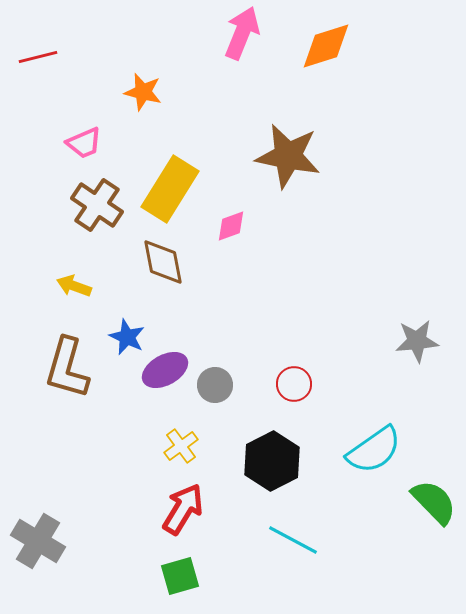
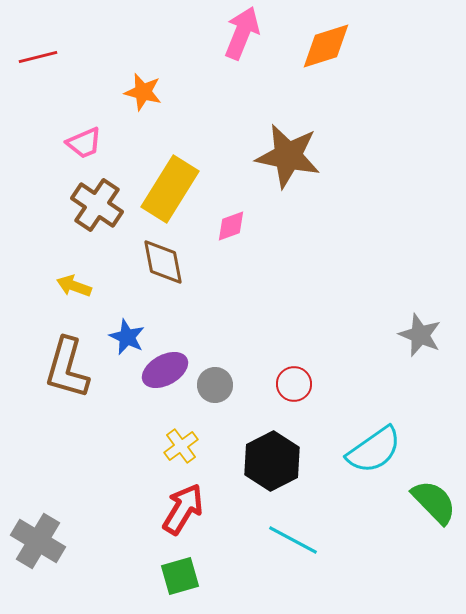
gray star: moved 3 px right, 6 px up; rotated 27 degrees clockwise
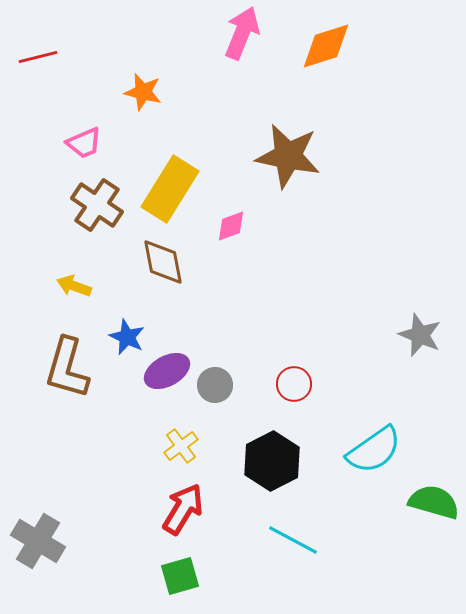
purple ellipse: moved 2 px right, 1 px down
green semicircle: rotated 30 degrees counterclockwise
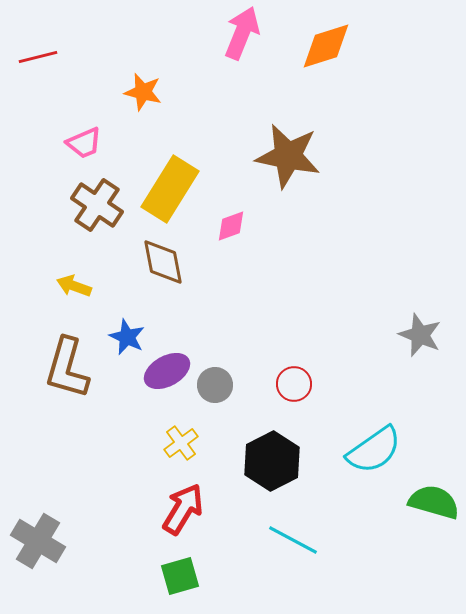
yellow cross: moved 3 px up
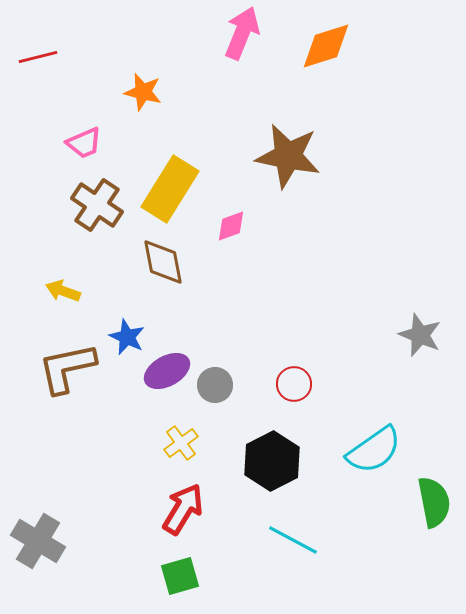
yellow arrow: moved 11 px left, 5 px down
brown L-shape: rotated 62 degrees clockwise
green semicircle: rotated 63 degrees clockwise
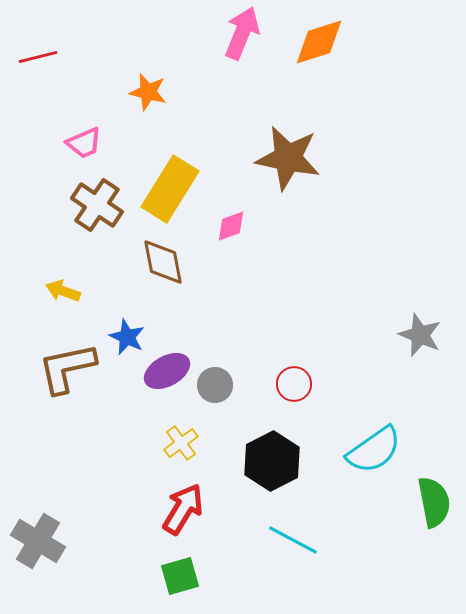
orange diamond: moved 7 px left, 4 px up
orange star: moved 5 px right
brown star: moved 2 px down
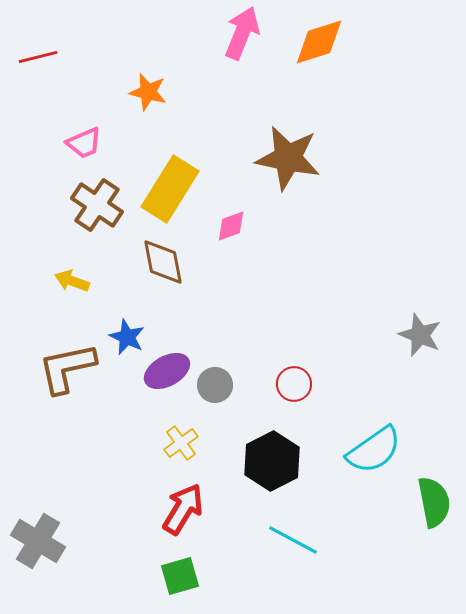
yellow arrow: moved 9 px right, 10 px up
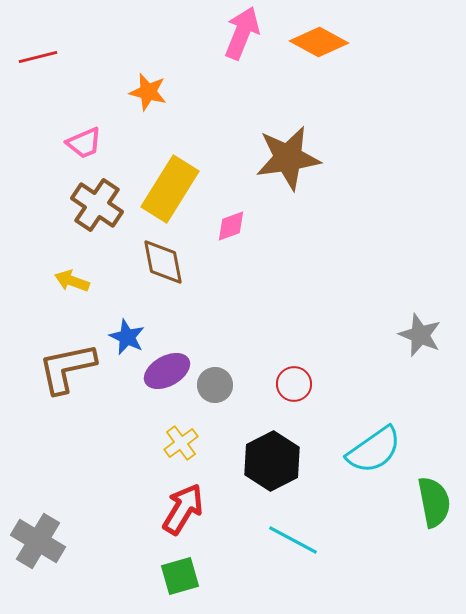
orange diamond: rotated 46 degrees clockwise
brown star: rotated 20 degrees counterclockwise
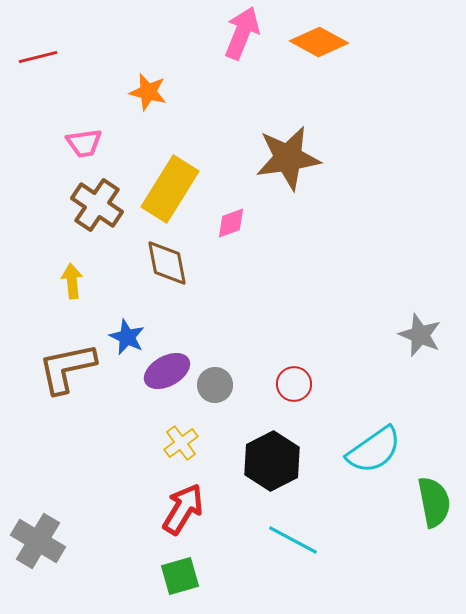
pink trapezoid: rotated 15 degrees clockwise
pink diamond: moved 3 px up
brown diamond: moved 4 px right, 1 px down
yellow arrow: rotated 64 degrees clockwise
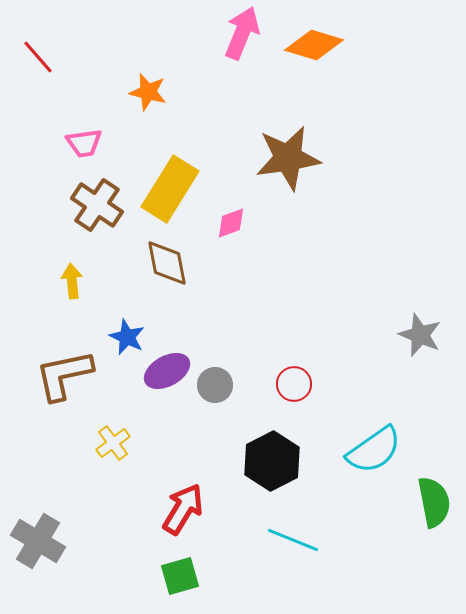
orange diamond: moved 5 px left, 3 px down; rotated 12 degrees counterclockwise
red line: rotated 63 degrees clockwise
brown L-shape: moved 3 px left, 7 px down
yellow cross: moved 68 px left
cyan line: rotated 6 degrees counterclockwise
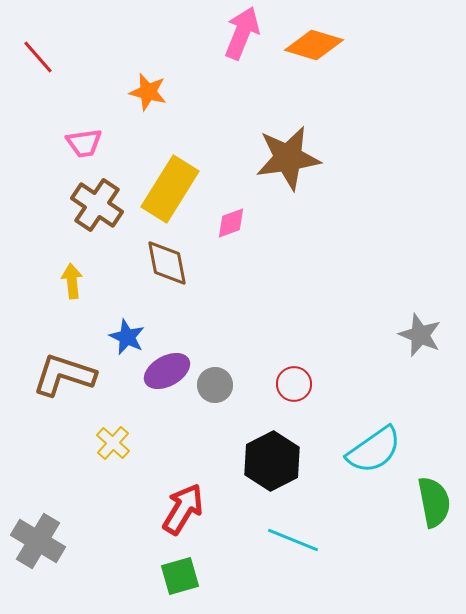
brown L-shape: rotated 30 degrees clockwise
yellow cross: rotated 12 degrees counterclockwise
